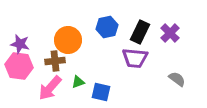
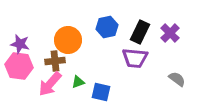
pink arrow: moved 4 px up
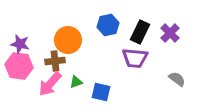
blue hexagon: moved 1 px right, 2 px up
green triangle: moved 2 px left
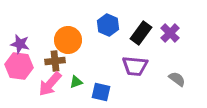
blue hexagon: rotated 25 degrees counterclockwise
black rectangle: moved 1 px right, 1 px down; rotated 10 degrees clockwise
purple trapezoid: moved 8 px down
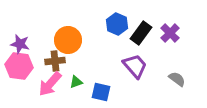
blue hexagon: moved 9 px right, 1 px up
purple trapezoid: rotated 136 degrees counterclockwise
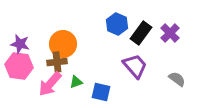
orange circle: moved 5 px left, 4 px down
brown cross: moved 2 px right, 1 px down
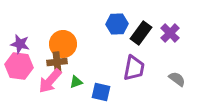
blue hexagon: rotated 25 degrees counterclockwise
purple trapezoid: moved 1 px left, 2 px down; rotated 52 degrees clockwise
pink arrow: moved 3 px up
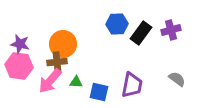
purple cross: moved 1 px right, 3 px up; rotated 30 degrees clockwise
purple trapezoid: moved 2 px left, 17 px down
green triangle: rotated 24 degrees clockwise
blue square: moved 2 px left
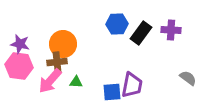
purple cross: rotated 18 degrees clockwise
gray semicircle: moved 11 px right, 1 px up
blue square: moved 13 px right; rotated 18 degrees counterclockwise
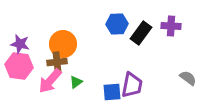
purple cross: moved 4 px up
green triangle: rotated 40 degrees counterclockwise
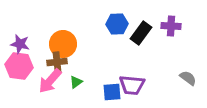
purple trapezoid: rotated 84 degrees clockwise
